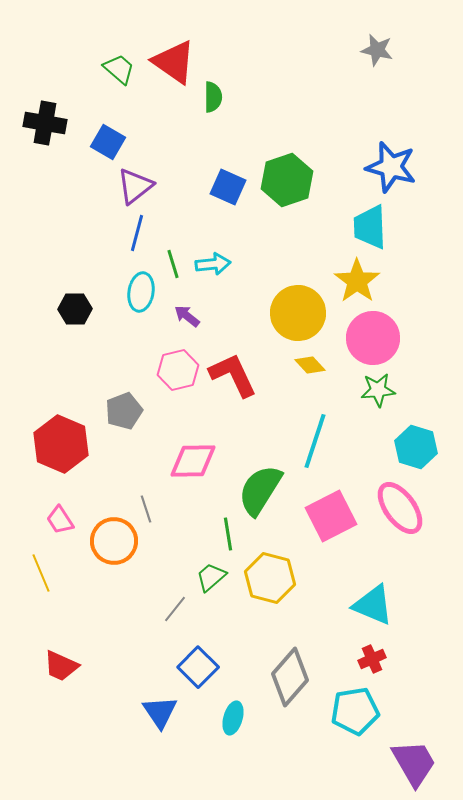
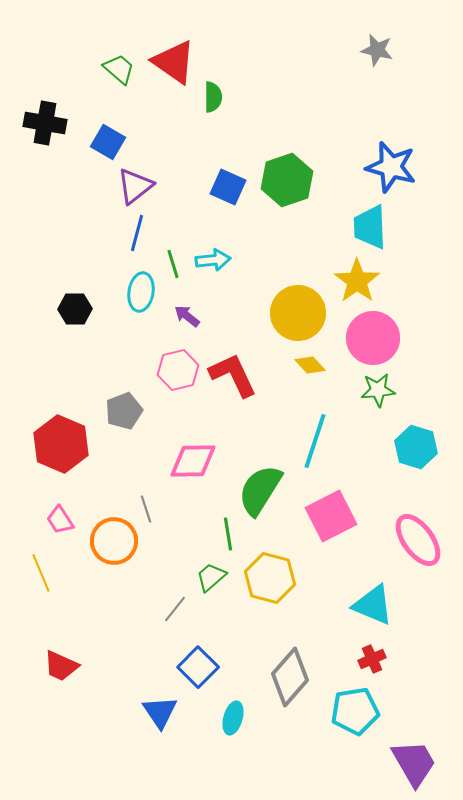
cyan arrow at (213, 264): moved 4 px up
pink ellipse at (400, 508): moved 18 px right, 32 px down
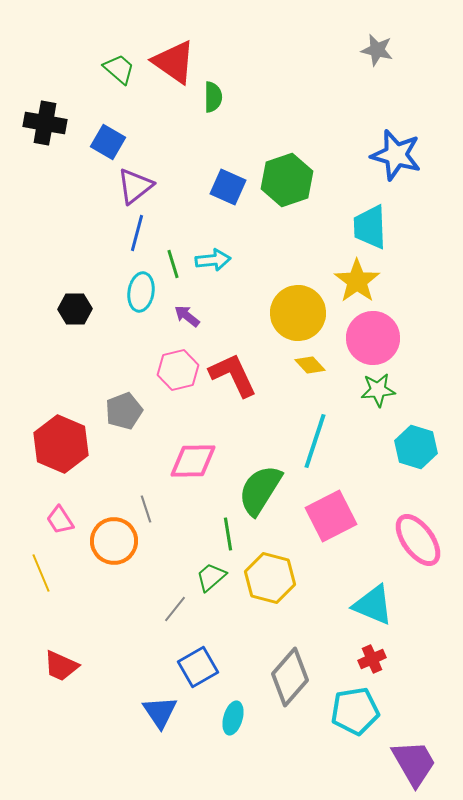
blue star at (391, 167): moved 5 px right, 12 px up
blue square at (198, 667): rotated 15 degrees clockwise
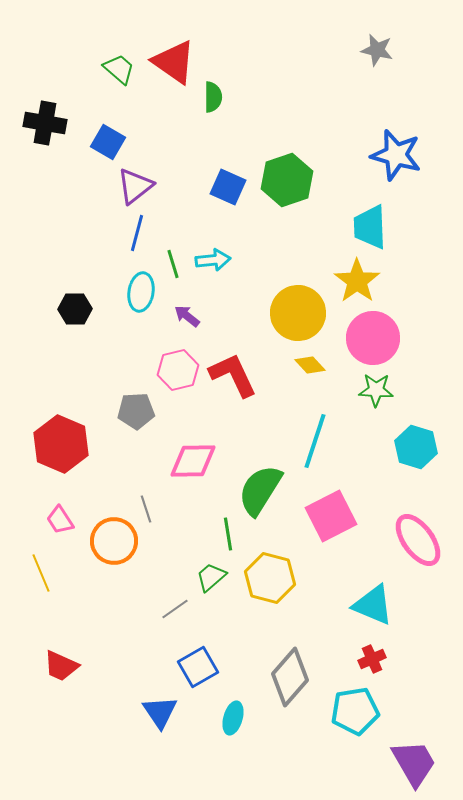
green star at (378, 390): moved 2 px left; rotated 8 degrees clockwise
gray pentagon at (124, 411): moved 12 px right; rotated 18 degrees clockwise
gray line at (175, 609): rotated 16 degrees clockwise
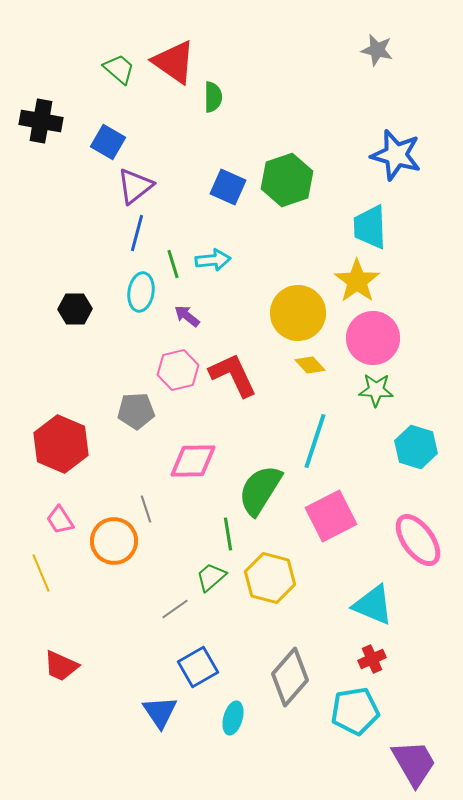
black cross at (45, 123): moved 4 px left, 2 px up
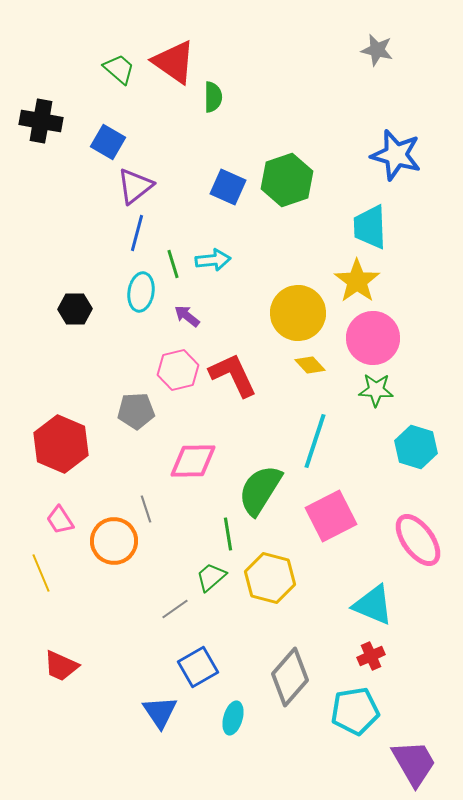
red cross at (372, 659): moved 1 px left, 3 px up
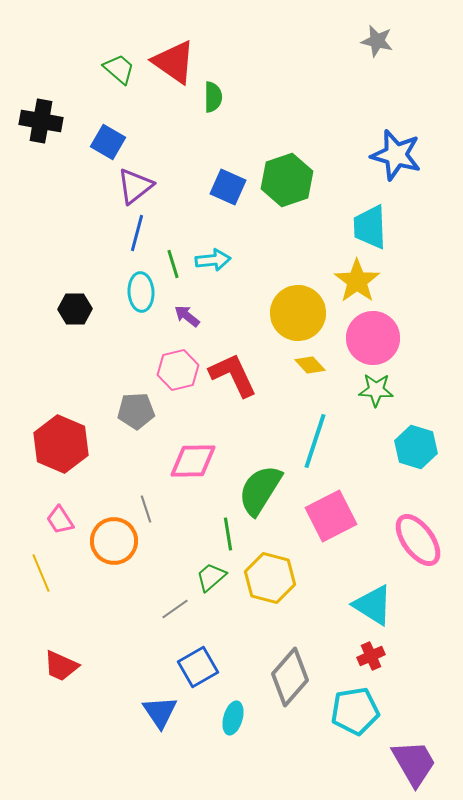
gray star at (377, 50): moved 9 px up
cyan ellipse at (141, 292): rotated 12 degrees counterclockwise
cyan triangle at (373, 605): rotated 9 degrees clockwise
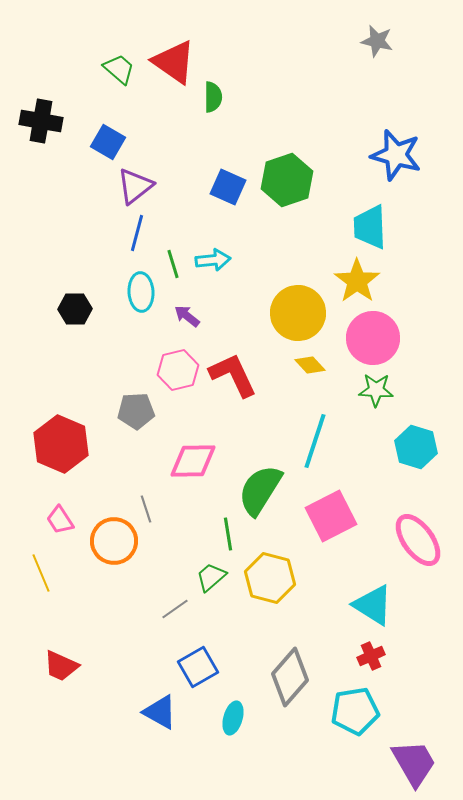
blue triangle at (160, 712): rotated 27 degrees counterclockwise
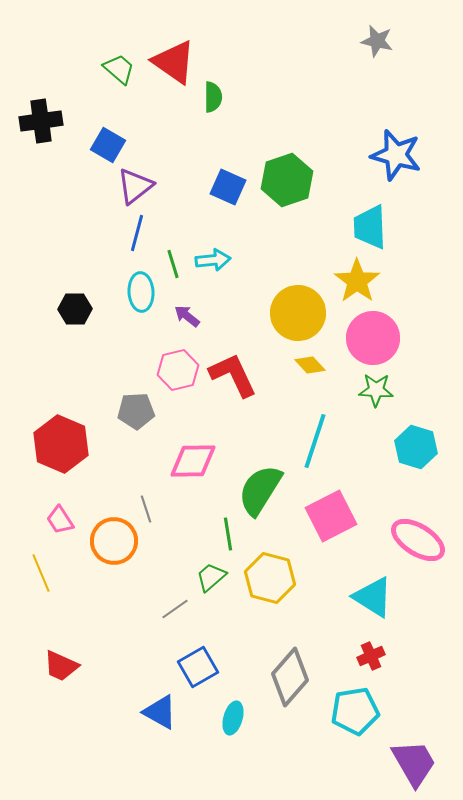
black cross at (41, 121): rotated 18 degrees counterclockwise
blue square at (108, 142): moved 3 px down
pink ellipse at (418, 540): rotated 22 degrees counterclockwise
cyan triangle at (373, 605): moved 8 px up
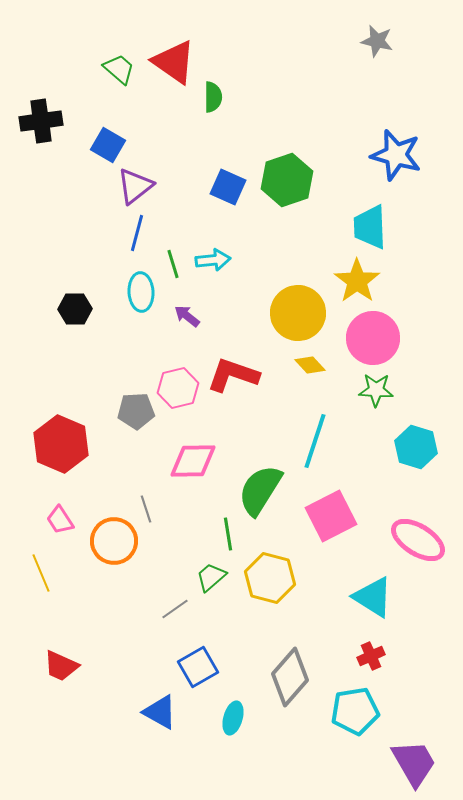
pink hexagon at (178, 370): moved 18 px down
red L-shape at (233, 375): rotated 46 degrees counterclockwise
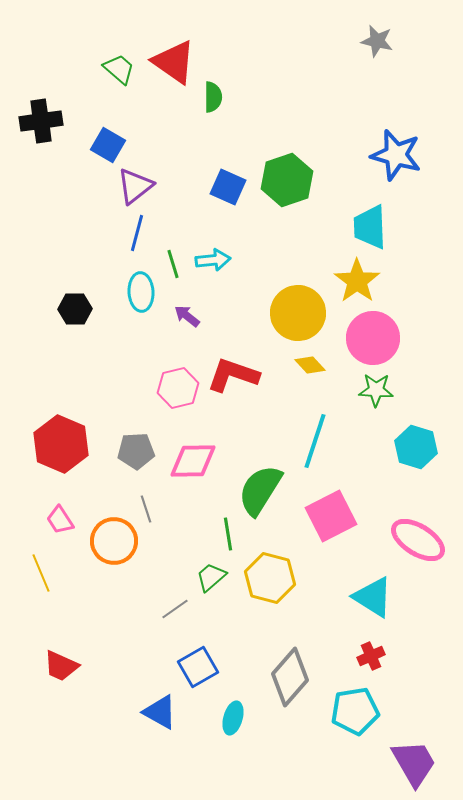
gray pentagon at (136, 411): moved 40 px down
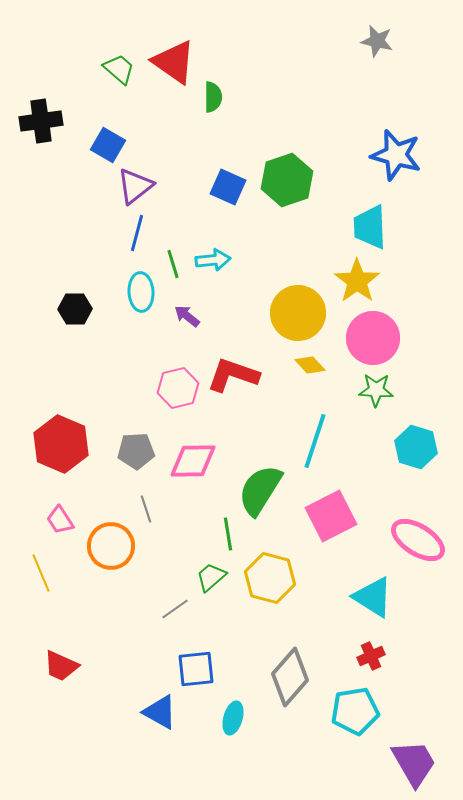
orange circle at (114, 541): moved 3 px left, 5 px down
blue square at (198, 667): moved 2 px left, 2 px down; rotated 24 degrees clockwise
